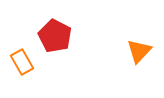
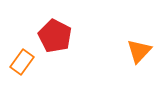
orange rectangle: rotated 65 degrees clockwise
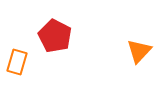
orange rectangle: moved 5 px left; rotated 20 degrees counterclockwise
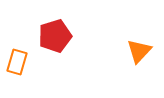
red pentagon: rotated 28 degrees clockwise
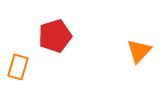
orange rectangle: moved 1 px right, 5 px down
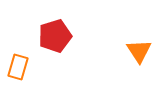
orange triangle: rotated 16 degrees counterclockwise
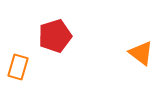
orange triangle: moved 2 px right, 2 px down; rotated 20 degrees counterclockwise
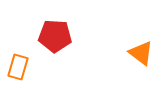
red pentagon: rotated 20 degrees clockwise
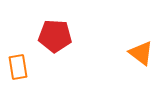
orange rectangle: rotated 25 degrees counterclockwise
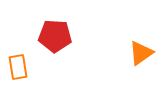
orange triangle: rotated 48 degrees clockwise
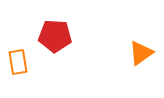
orange rectangle: moved 5 px up
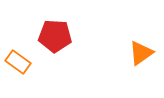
orange rectangle: rotated 45 degrees counterclockwise
